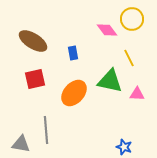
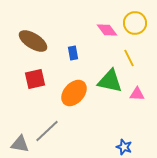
yellow circle: moved 3 px right, 4 px down
gray line: moved 1 px right, 1 px down; rotated 52 degrees clockwise
gray triangle: moved 1 px left
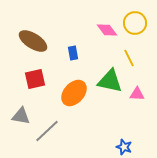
gray triangle: moved 1 px right, 28 px up
